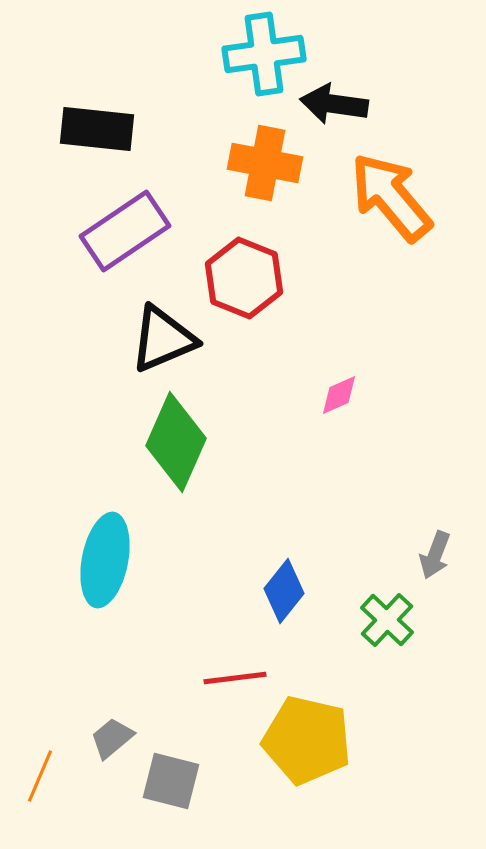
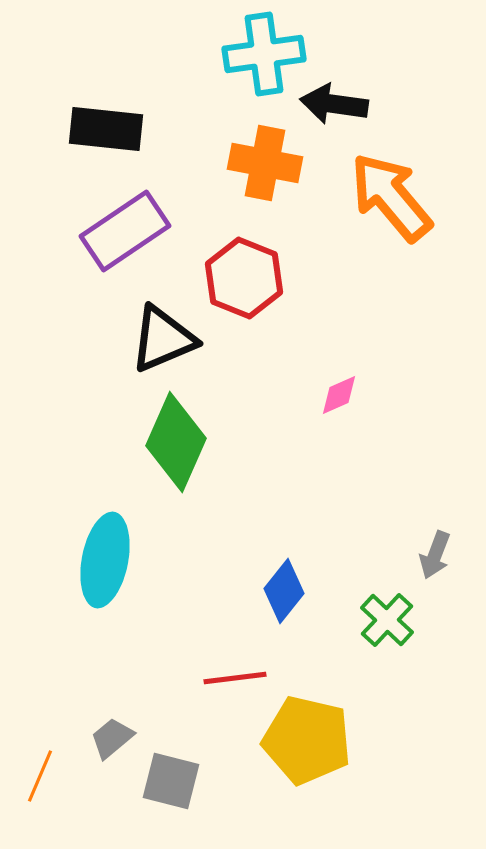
black rectangle: moved 9 px right
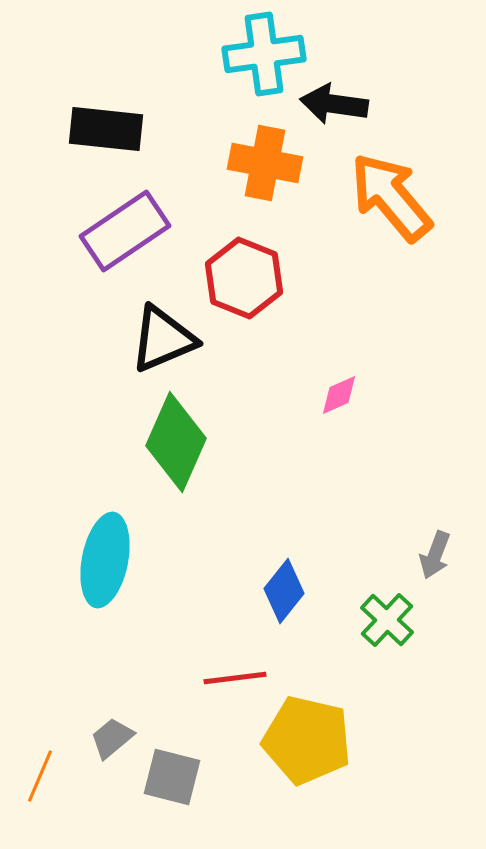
gray square: moved 1 px right, 4 px up
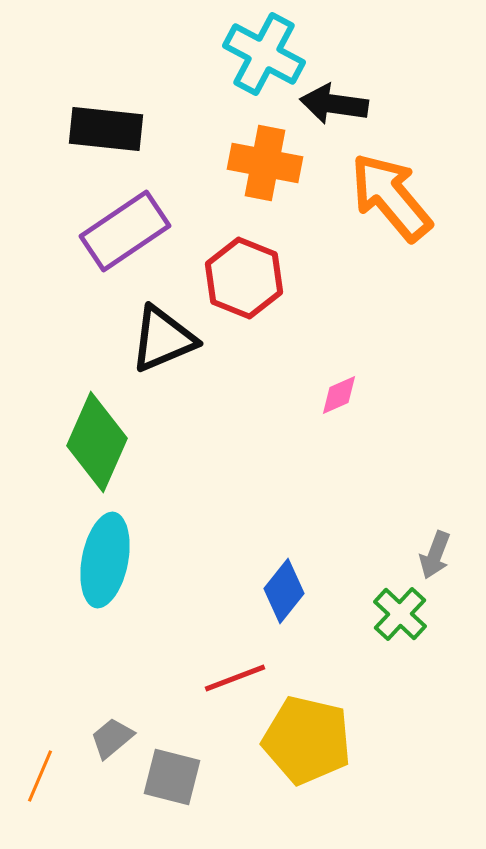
cyan cross: rotated 36 degrees clockwise
green diamond: moved 79 px left
green cross: moved 13 px right, 6 px up
red line: rotated 14 degrees counterclockwise
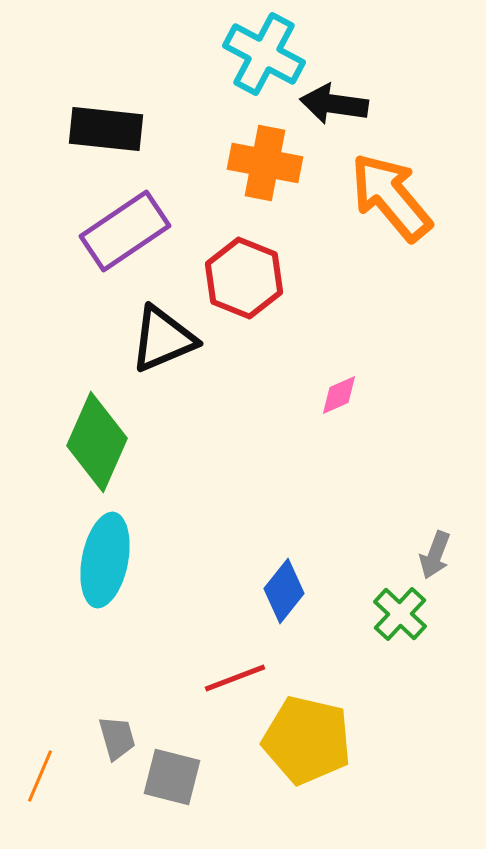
gray trapezoid: moved 5 px right; rotated 114 degrees clockwise
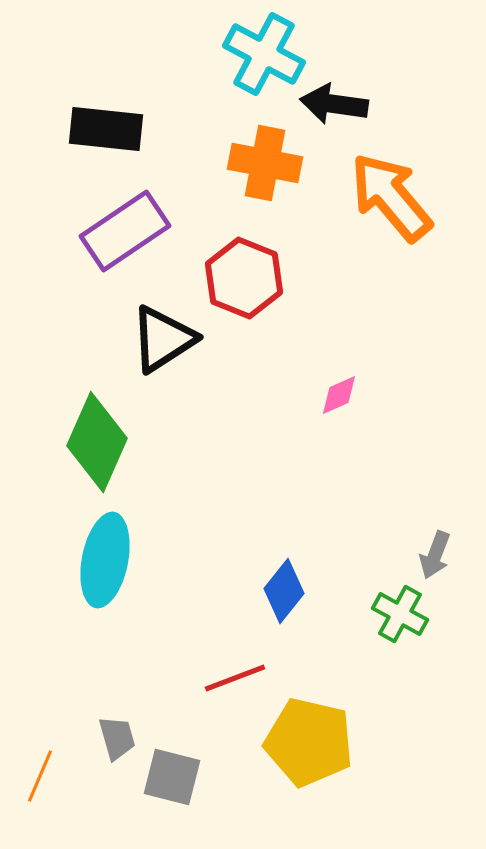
black triangle: rotated 10 degrees counterclockwise
green cross: rotated 14 degrees counterclockwise
yellow pentagon: moved 2 px right, 2 px down
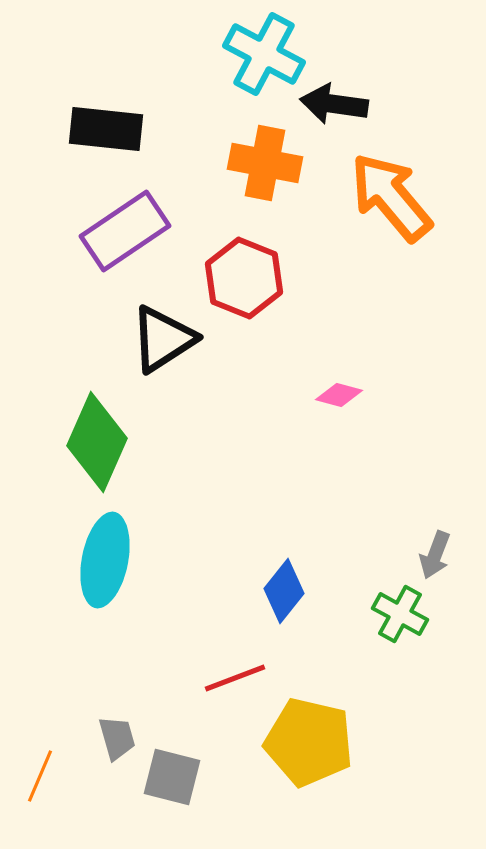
pink diamond: rotated 39 degrees clockwise
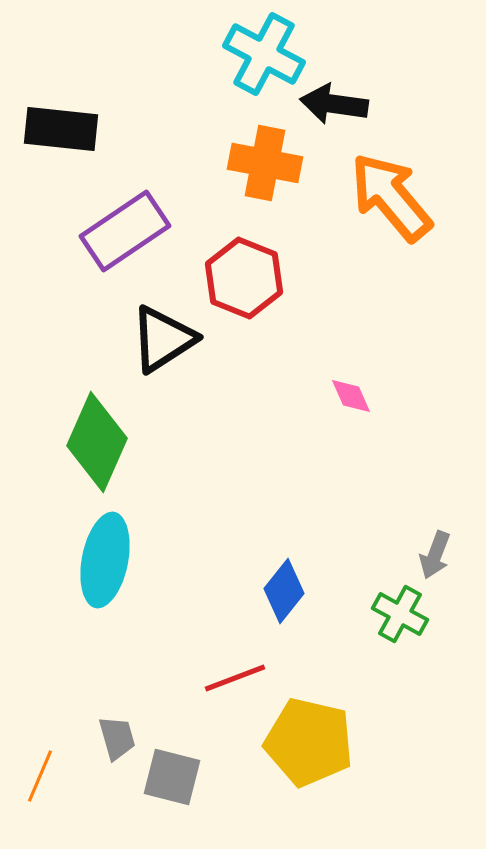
black rectangle: moved 45 px left
pink diamond: moved 12 px right, 1 px down; rotated 51 degrees clockwise
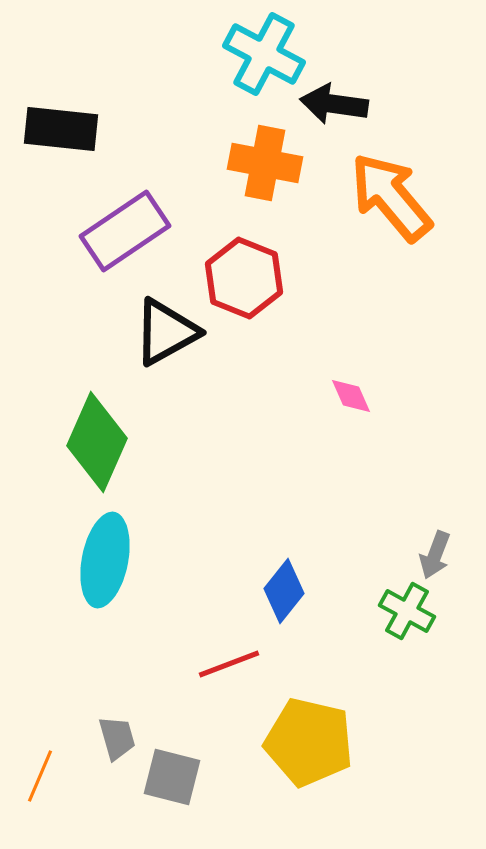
black triangle: moved 3 px right, 7 px up; rotated 4 degrees clockwise
green cross: moved 7 px right, 3 px up
red line: moved 6 px left, 14 px up
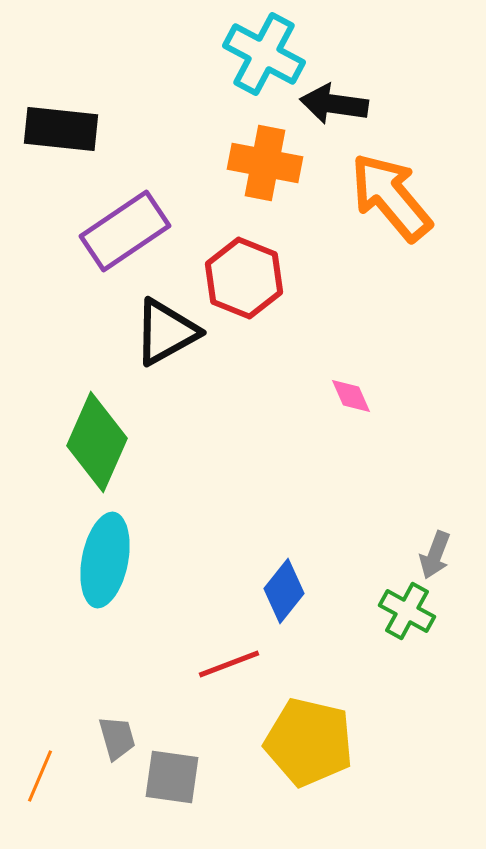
gray square: rotated 6 degrees counterclockwise
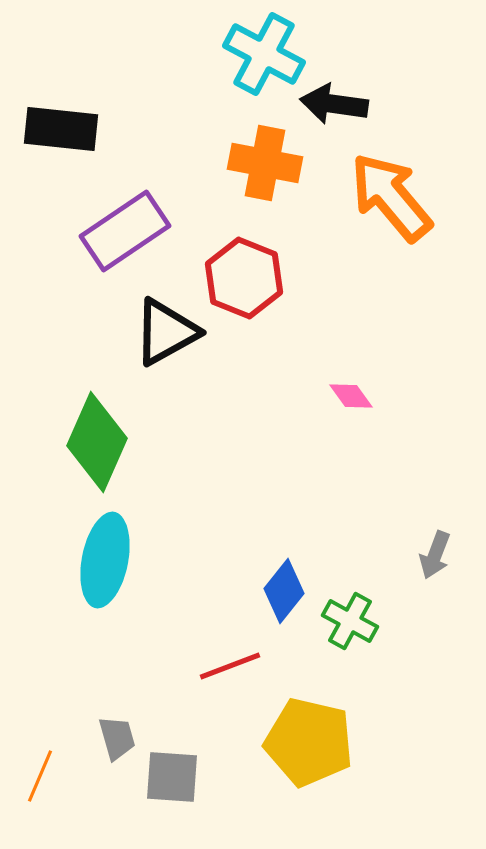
pink diamond: rotated 12 degrees counterclockwise
green cross: moved 57 px left, 10 px down
red line: moved 1 px right, 2 px down
gray square: rotated 4 degrees counterclockwise
